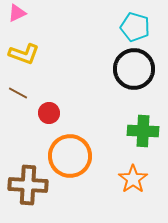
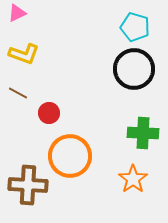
green cross: moved 2 px down
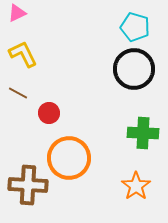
yellow L-shape: moved 1 px left; rotated 136 degrees counterclockwise
orange circle: moved 1 px left, 2 px down
orange star: moved 3 px right, 7 px down
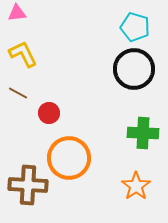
pink triangle: rotated 18 degrees clockwise
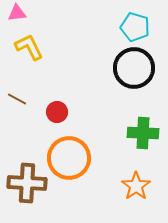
yellow L-shape: moved 6 px right, 7 px up
black circle: moved 1 px up
brown line: moved 1 px left, 6 px down
red circle: moved 8 px right, 1 px up
brown cross: moved 1 px left, 2 px up
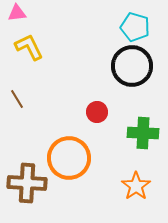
black circle: moved 2 px left, 2 px up
brown line: rotated 30 degrees clockwise
red circle: moved 40 px right
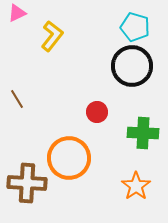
pink triangle: rotated 18 degrees counterclockwise
yellow L-shape: moved 23 px right, 11 px up; rotated 64 degrees clockwise
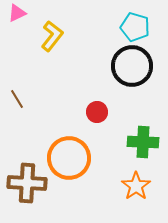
green cross: moved 9 px down
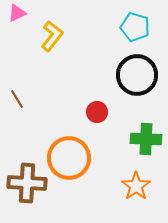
black circle: moved 5 px right, 9 px down
green cross: moved 3 px right, 3 px up
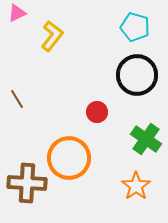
green cross: rotated 32 degrees clockwise
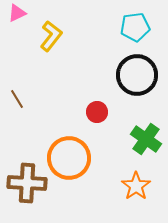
cyan pentagon: rotated 24 degrees counterclockwise
yellow L-shape: moved 1 px left
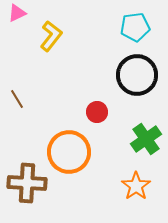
green cross: rotated 20 degrees clockwise
orange circle: moved 6 px up
